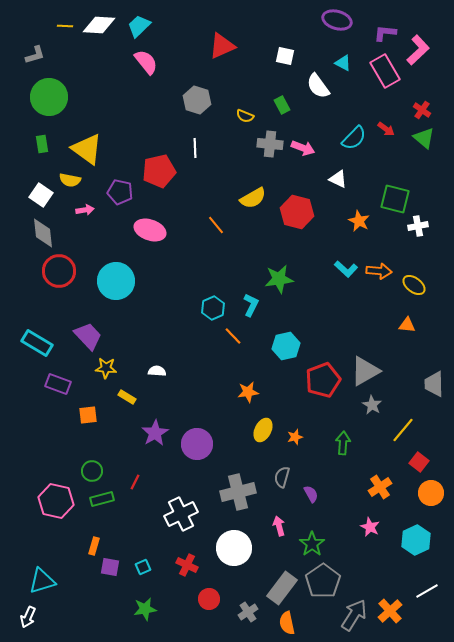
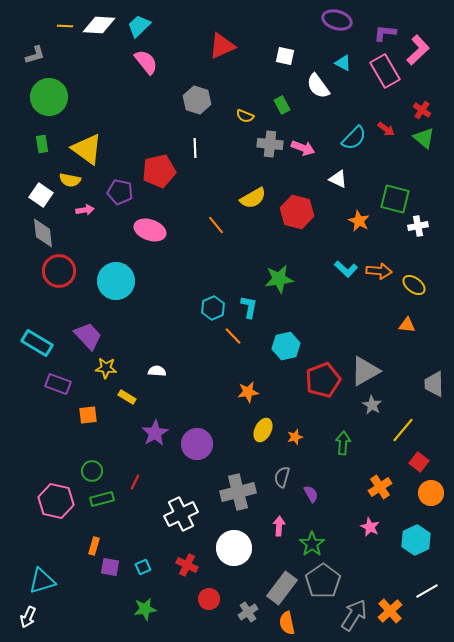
cyan L-shape at (251, 305): moved 2 px left, 2 px down; rotated 15 degrees counterclockwise
pink arrow at (279, 526): rotated 18 degrees clockwise
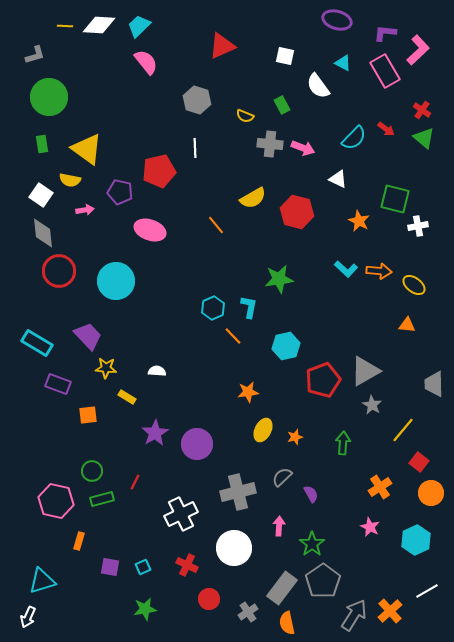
gray semicircle at (282, 477): rotated 30 degrees clockwise
orange rectangle at (94, 546): moved 15 px left, 5 px up
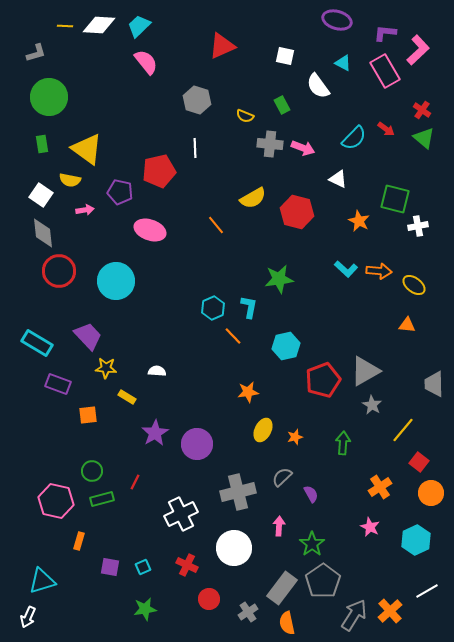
gray L-shape at (35, 55): moved 1 px right, 2 px up
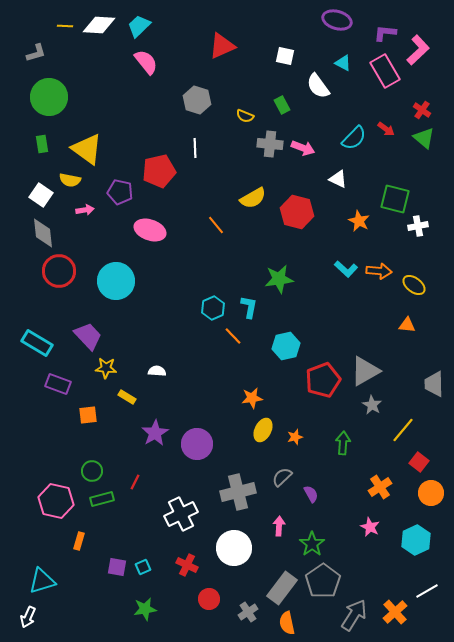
orange star at (248, 392): moved 4 px right, 6 px down
purple square at (110, 567): moved 7 px right
orange cross at (390, 611): moved 5 px right, 1 px down
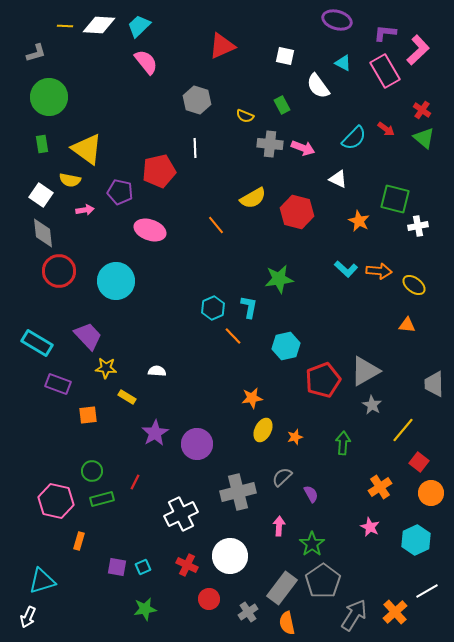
white circle at (234, 548): moved 4 px left, 8 px down
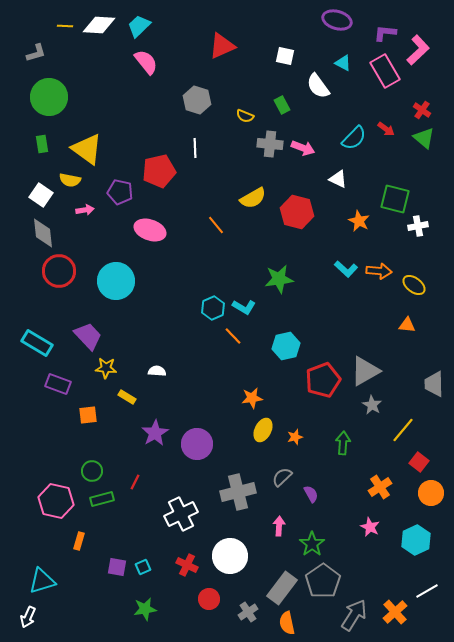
cyan L-shape at (249, 307): moved 5 px left; rotated 110 degrees clockwise
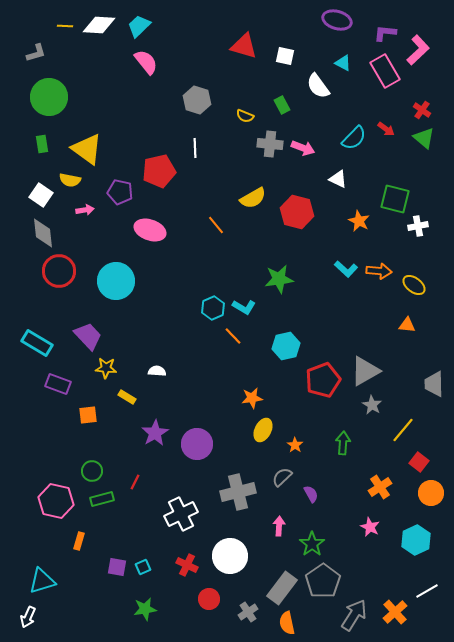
red triangle at (222, 46): moved 22 px right; rotated 40 degrees clockwise
orange star at (295, 437): moved 8 px down; rotated 21 degrees counterclockwise
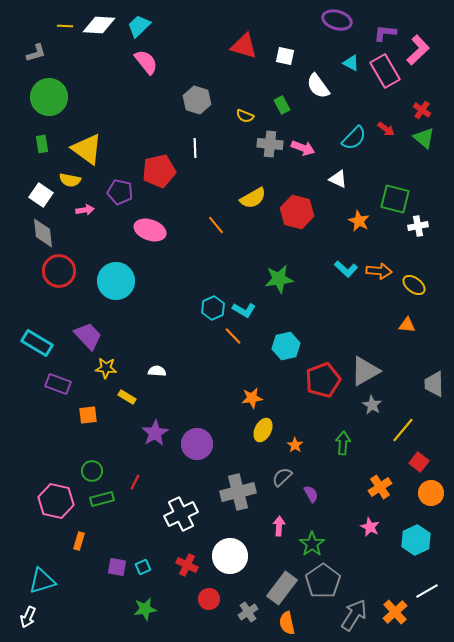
cyan triangle at (343, 63): moved 8 px right
cyan L-shape at (244, 307): moved 3 px down
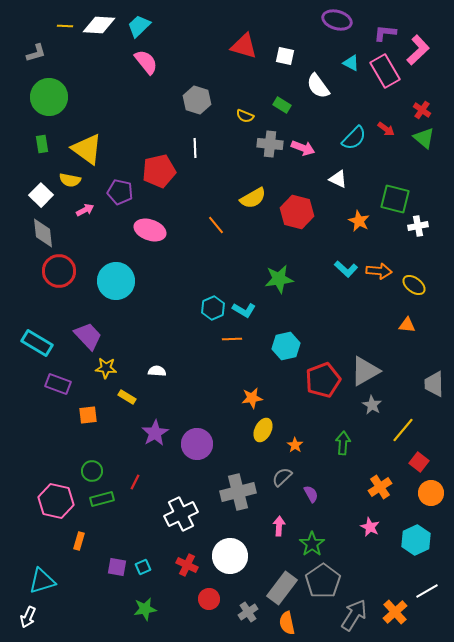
green rectangle at (282, 105): rotated 30 degrees counterclockwise
white square at (41, 195): rotated 10 degrees clockwise
pink arrow at (85, 210): rotated 18 degrees counterclockwise
orange line at (233, 336): moved 1 px left, 3 px down; rotated 48 degrees counterclockwise
